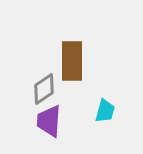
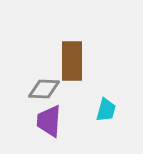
gray diamond: rotated 36 degrees clockwise
cyan trapezoid: moved 1 px right, 1 px up
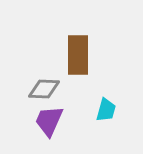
brown rectangle: moved 6 px right, 6 px up
purple trapezoid: rotated 20 degrees clockwise
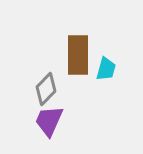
gray diamond: moved 2 px right; rotated 48 degrees counterclockwise
cyan trapezoid: moved 41 px up
